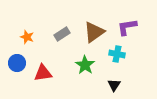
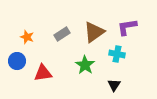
blue circle: moved 2 px up
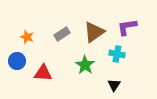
red triangle: rotated 12 degrees clockwise
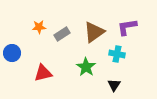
orange star: moved 12 px right, 10 px up; rotated 24 degrees counterclockwise
blue circle: moved 5 px left, 8 px up
green star: moved 1 px right, 2 px down
red triangle: rotated 18 degrees counterclockwise
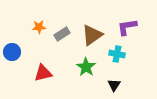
brown triangle: moved 2 px left, 3 px down
blue circle: moved 1 px up
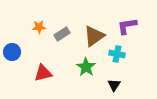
purple L-shape: moved 1 px up
brown triangle: moved 2 px right, 1 px down
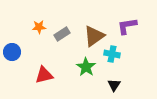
cyan cross: moved 5 px left
red triangle: moved 1 px right, 2 px down
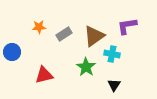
gray rectangle: moved 2 px right
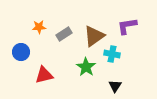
blue circle: moved 9 px right
black triangle: moved 1 px right, 1 px down
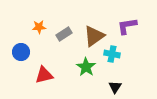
black triangle: moved 1 px down
